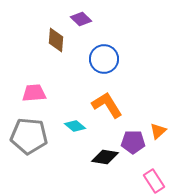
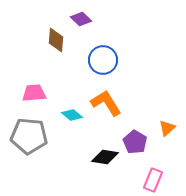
blue circle: moved 1 px left, 1 px down
orange L-shape: moved 1 px left, 2 px up
cyan diamond: moved 3 px left, 11 px up
orange triangle: moved 9 px right, 3 px up
purple pentagon: moved 2 px right; rotated 30 degrees clockwise
pink rectangle: moved 1 px left, 1 px up; rotated 55 degrees clockwise
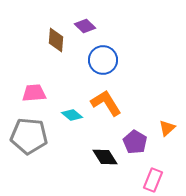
purple diamond: moved 4 px right, 7 px down
black diamond: rotated 48 degrees clockwise
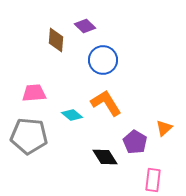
orange triangle: moved 3 px left
pink rectangle: rotated 15 degrees counterclockwise
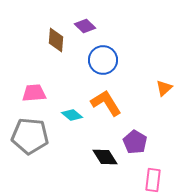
orange triangle: moved 40 px up
gray pentagon: moved 1 px right
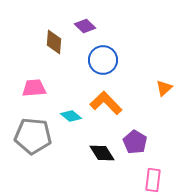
brown diamond: moved 2 px left, 2 px down
pink trapezoid: moved 5 px up
orange L-shape: rotated 12 degrees counterclockwise
cyan diamond: moved 1 px left, 1 px down
gray pentagon: moved 3 px right
black diamond: moved 3 px left, 4 px up
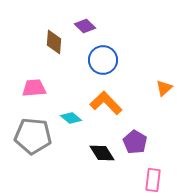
cyan diamond: moved 2 px down
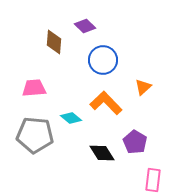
orange triangle: moved 21 px left, 1 px up
gray pentagon: moved 2 px right, 1 px up
